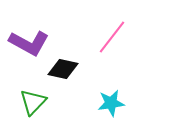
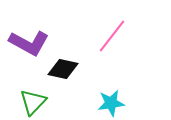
pink line: moved 1 px up
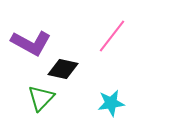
purple L-shape: moved 2 px right
green triangle: moved 8 px right, 4 px up
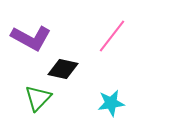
purple L-shape: moved 5 px up
green triangle: moved 3 px left
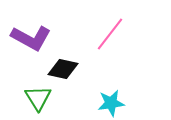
pink line: moved 2 px left, 2 px up
green triangle: rotated 16 degrees counterclockwise
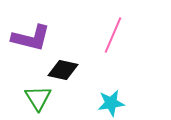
pink line: moved 3 px right, 1 px down; rotated 15 degrees counterclockwise
purple L-shape: rotated 15 degrees counterclockwise
black diamond: moved 1 px down
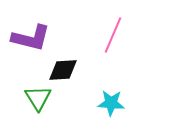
black diamond: rotated 16 degrees counterclockwise
cyan star: rotated 12 degrees clockwise
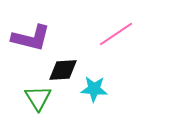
pink line: moved 3 px right, 1 px up; rotated 33 degrees clockwise
cyan star: moved 17 px left, 14 px up
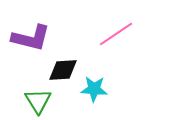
green triangle: moved 3 px down
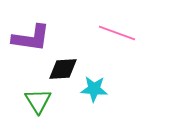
pink line: moved 1 px right, 1 px up; rotated 54 degrees clockwise
purple L-shape: rotated 6 degrees counterclockwise
black diamond: moved 1 px up
